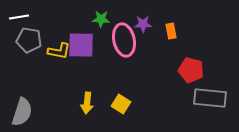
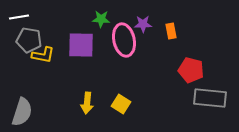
yellow L-shape: moved 16 px left, 4 px down
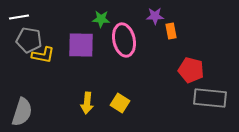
purple star: moved 12 px right, 8 px up
yellow square: moved 1 px left, 1 px up
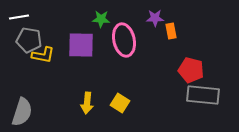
purple star: moved 2 px down
gray rectangle: moved 7 px left, 3 px up
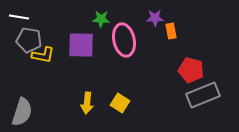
white line: rotated 18 degrees clockwise
gray rectangle: rotated 28 degrees counterclockwise
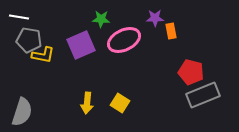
pink ellipse: rotated 76 degrees clockwise
purple square: rotated 24 degrees counterclockwise
red pentagon: moved 2 px down
